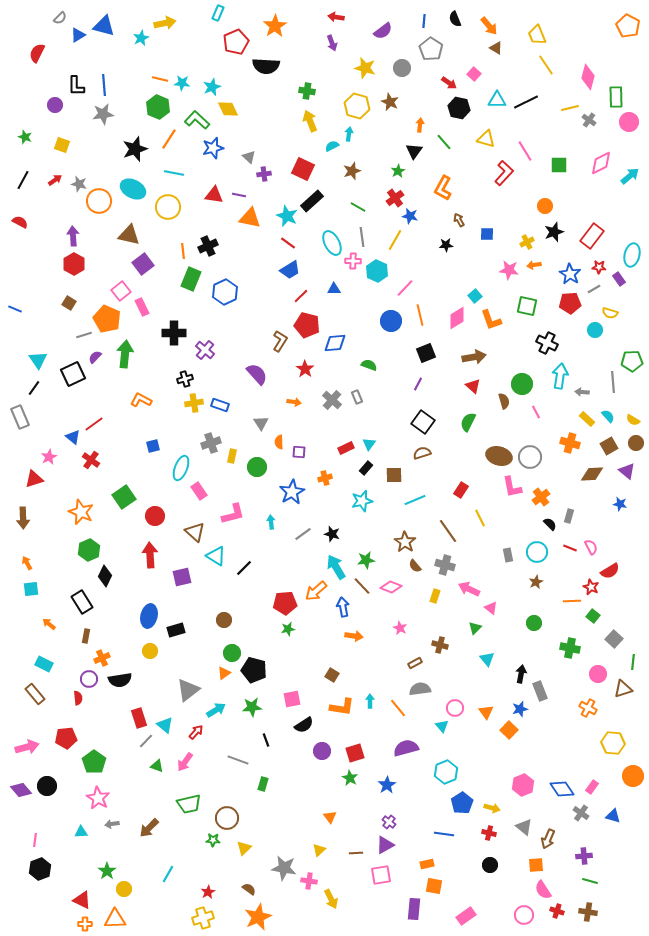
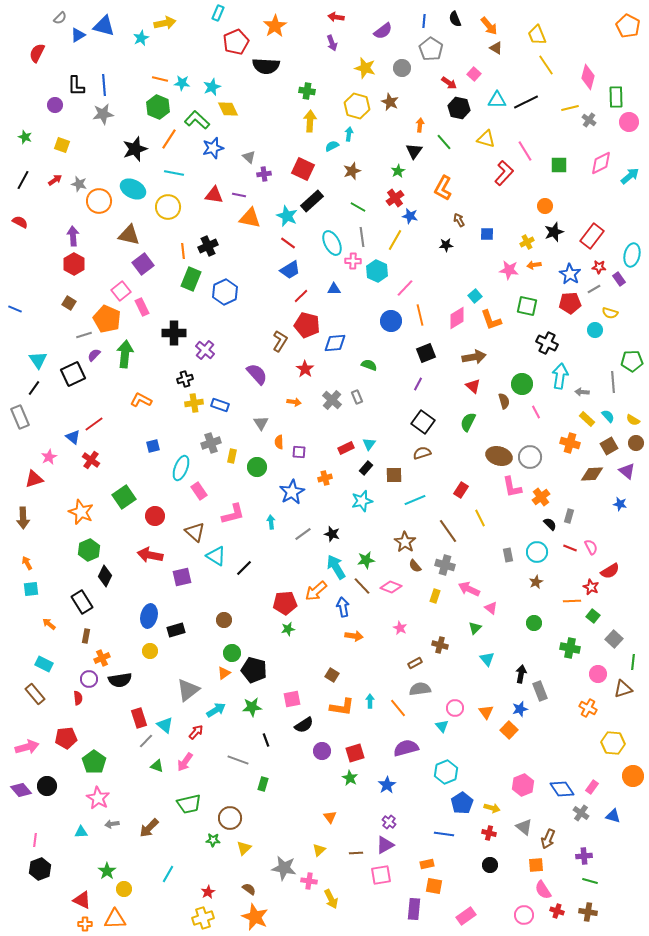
yellow arrow at (310, 121): rotated 25 degrees clockwise
purple semicircle at (95, 357): moved 1 px left, 2 px up
red arrow at (150, 555): rotated 75 degrees counterclockwise
brown circle at (227, 818): moved 3 px right
orange star at (258, 917): moved 3 px left; rotated 24 degrees counterclockwise
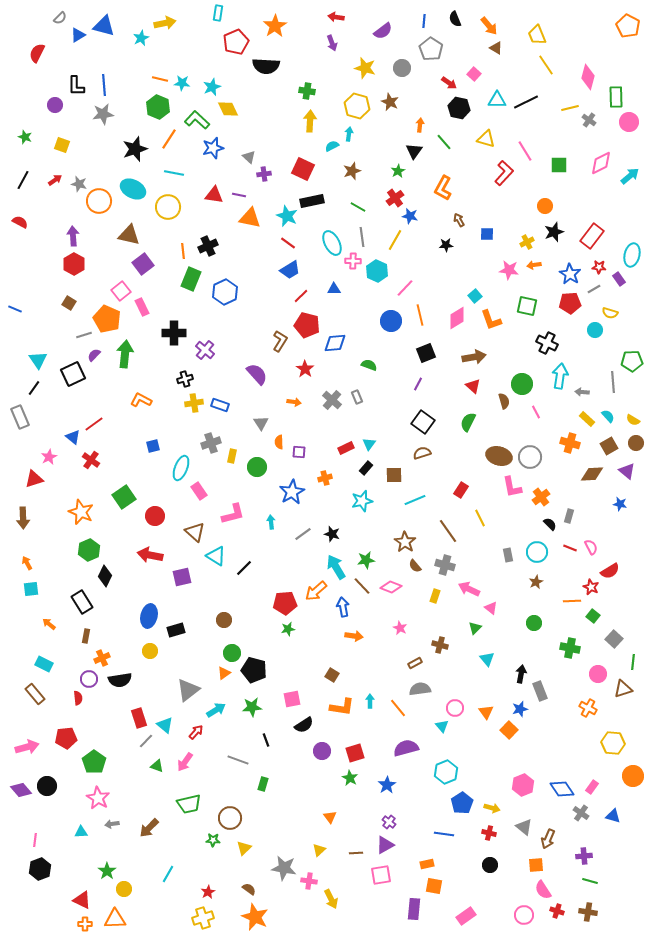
cyan rectangle at (218, 13): rotated 14 degrees counterclockwise
black rectangle at (312, 201): rotated 30 degrees clockwise
